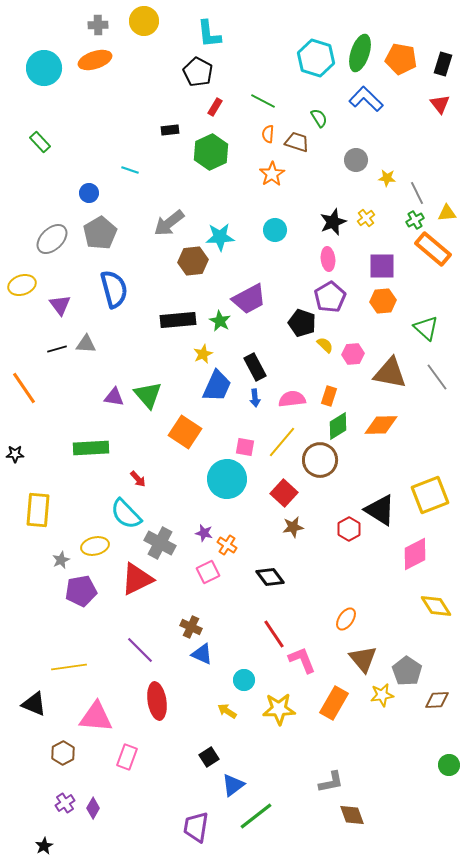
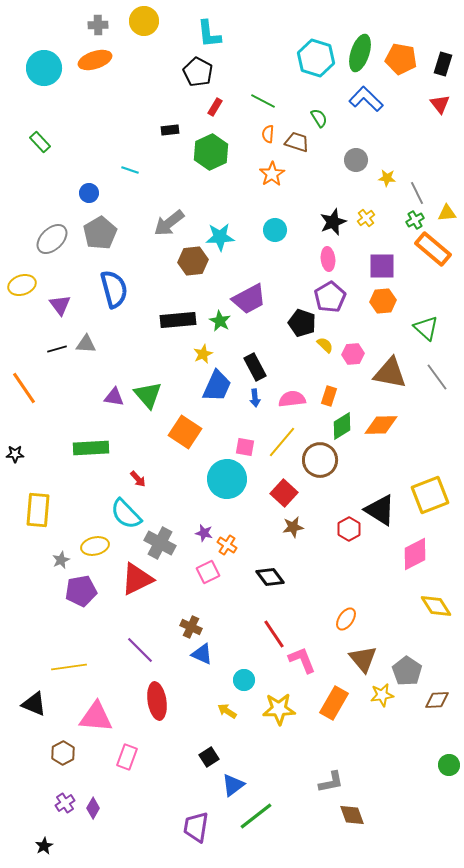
green diamond at (338, 426): moved 4 px right
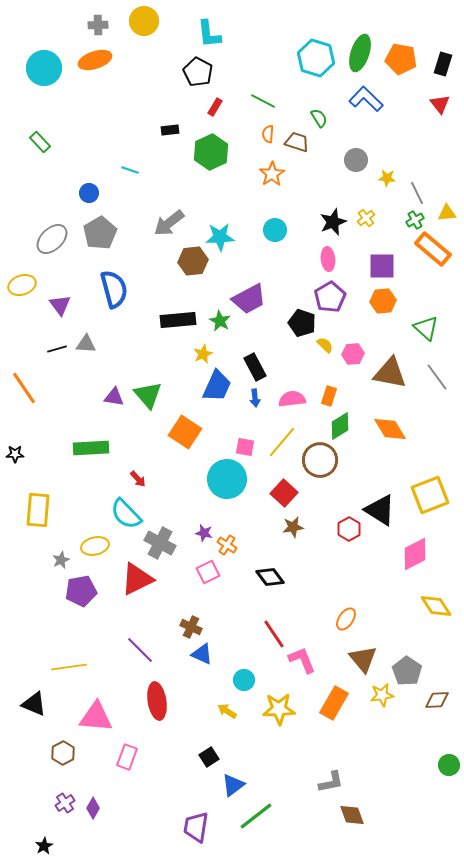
orange diamond at (381, 425): moved 9 px right, 4 px down; rotated 60 degrees clockwise
green diamond at (342, 426): moved 2 px left
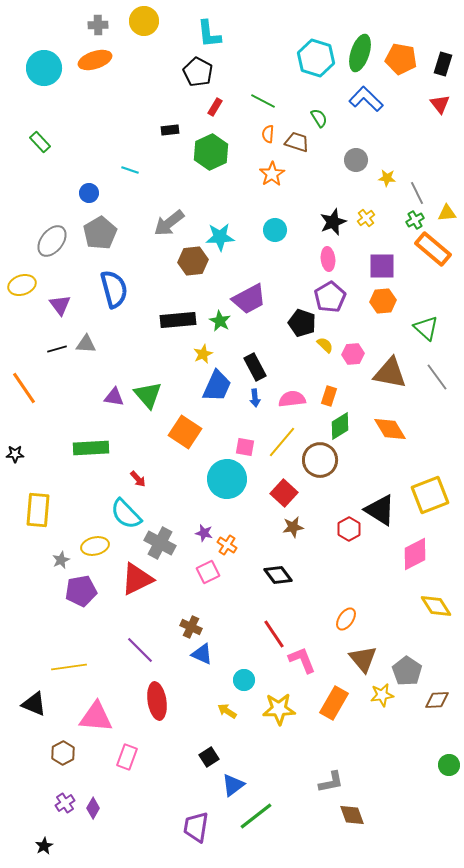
gray ellipse at (52, 239): moved 2 px down; rotated 8 degrees counterclockwise
black diamond at (270, 577): moved 8 px right, 2 px up
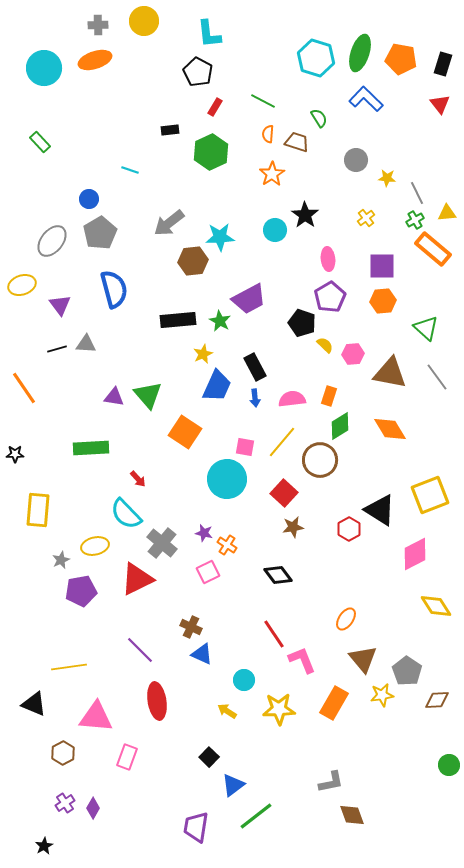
blue circle at (89, 193): moved 6 px down
black star at (333, 222): moved 28 px left, 7 px up; rotated 16 degrees counterclockwise
gray cross at (160, 543): moved 2 px right; rotated 12 degrees clockwise
black square at (209, 757): rotated 12 degrees counterclockwise
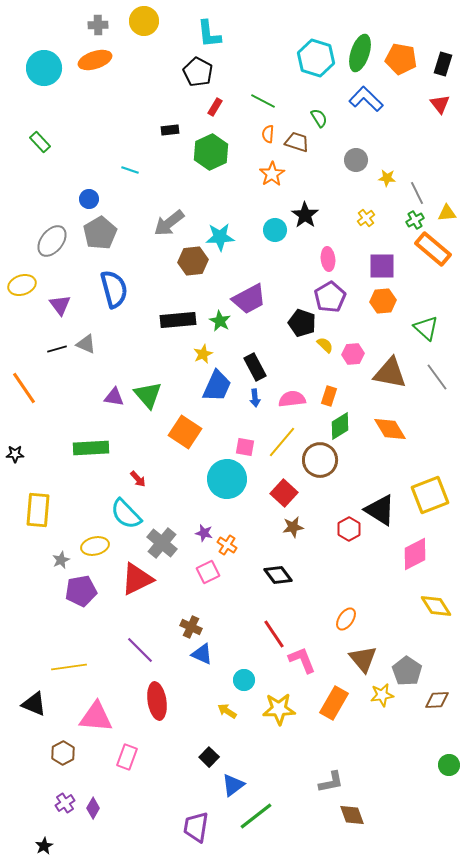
gray triangle at (86, 344): rotated 20 degrees clockwise
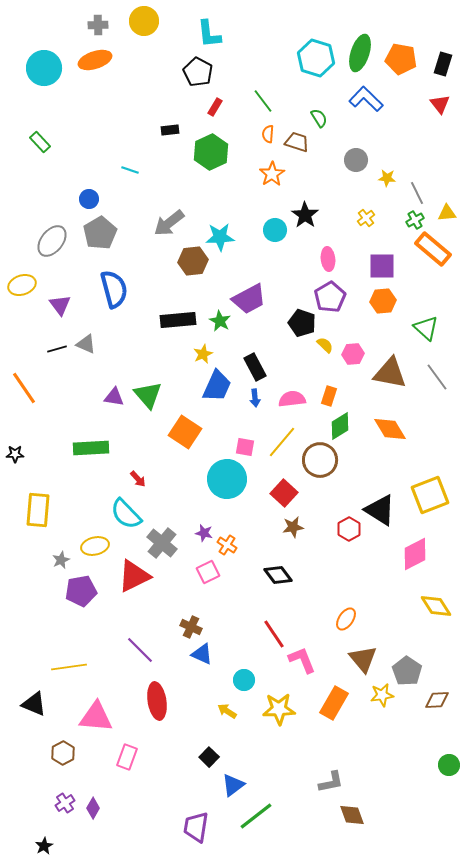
green line at (263, 101): rotated 25 degrees clockwise
red triangle at (137, 579): moved 3 px left, 3 px up
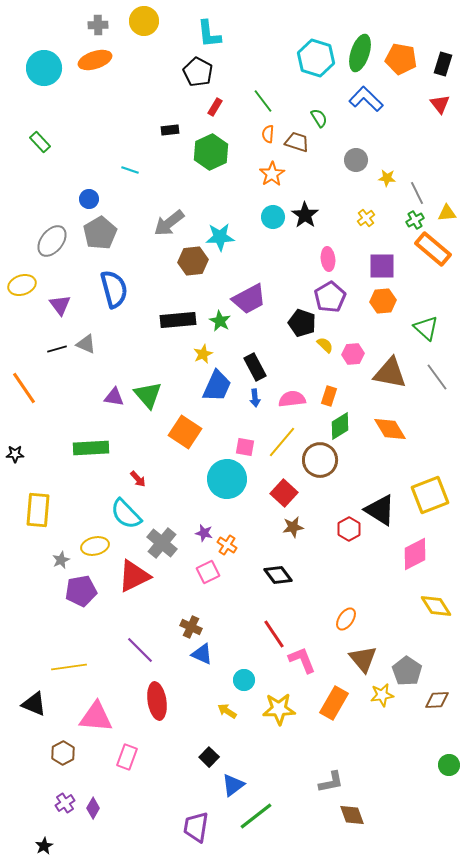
cyan circle at (275, 230): moved 2 px left, 13 px up
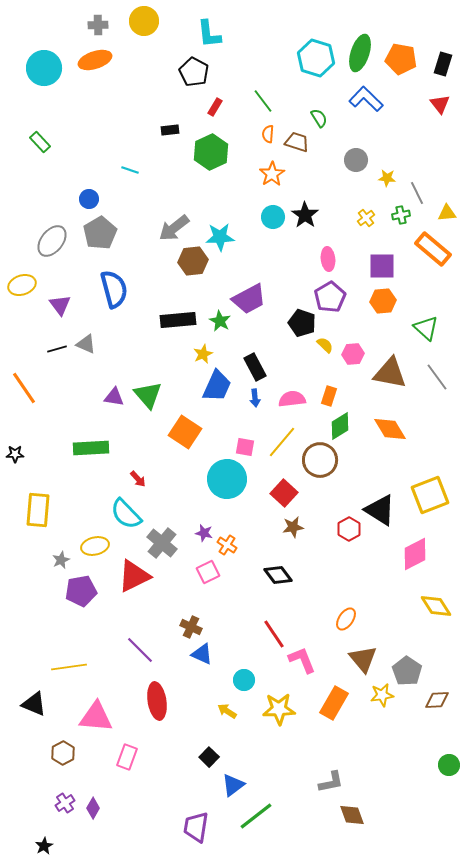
black pentagon at (198, 72): moved 4 px left
green cross at (415, 220): moved 14 px left, 5 px up; rotated 18 degrees clockwise
gray arrow at (169, 223): moved 5 px right, 5 px down
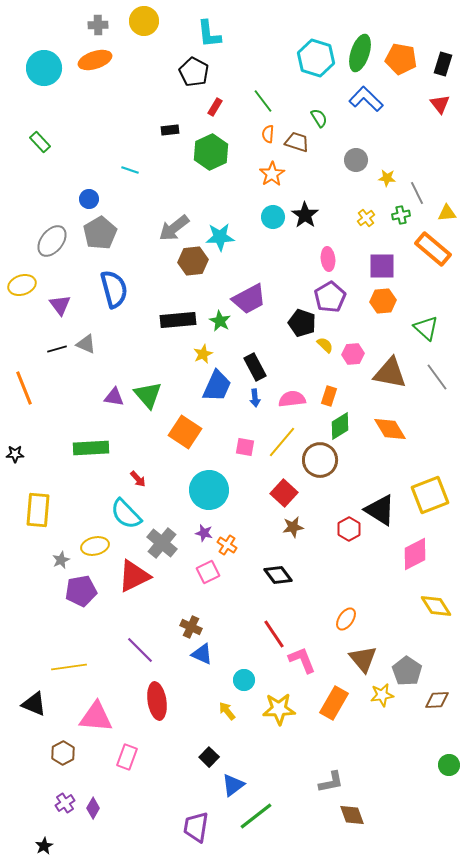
orange line at (24, 388): rotated 12 degrees clockwise
cyan circle at (227, 479): moved 18 px left, 11 px down
yellow arrow at (227, 711): rotated 18 degrees clockwise
